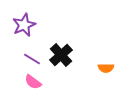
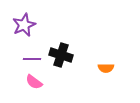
black cross: rotated 30 degrees counterclockwise
purple line: rotated 30 degrees counterclockwise
pink semicircle: moved 1 px right
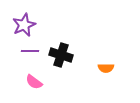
purple line: moved 2 px left, 8 px up
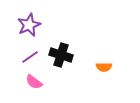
purple star: moved 5 px right
purple line: moved 6 px down; rotated 36 degrees counterclockwise
orange semicircle: moved 2 px left, 1 px up
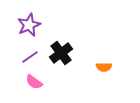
black cross: moved 2 px up; rotated 35 degrees clockwise
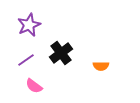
purple line: moved 4 px left, 3 px down
orange semicircle: moved 3 px left, 1 px up
pink semicircle: moved 4 px down
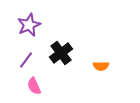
purple line: rotated 18 degrees counterclockwise
pink semicircle: rotated 30 degrees clockwise
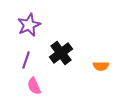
purple line: rotated 18 degrees counterclockwise
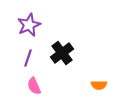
black cross: moved 1 px right
purple line: moved 2 px right, 2 px up
orange semicircle: moved 2 px left, 19 px down
